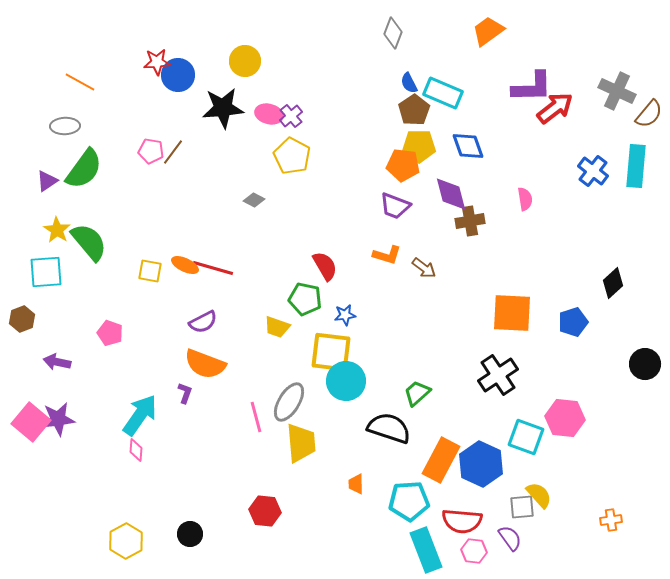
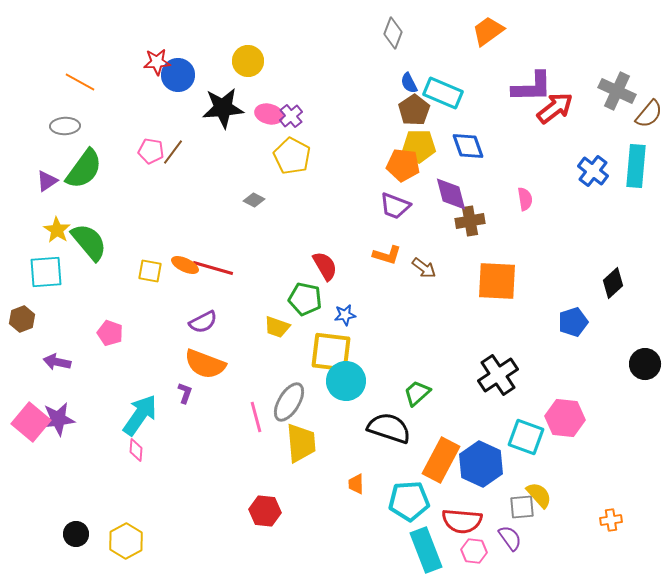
yellow circle at (245, 61): moved 3 px right
orange square at (512, 313): moved 15 px left, 32 px up
black circle at (190, 534): moved 114 px left
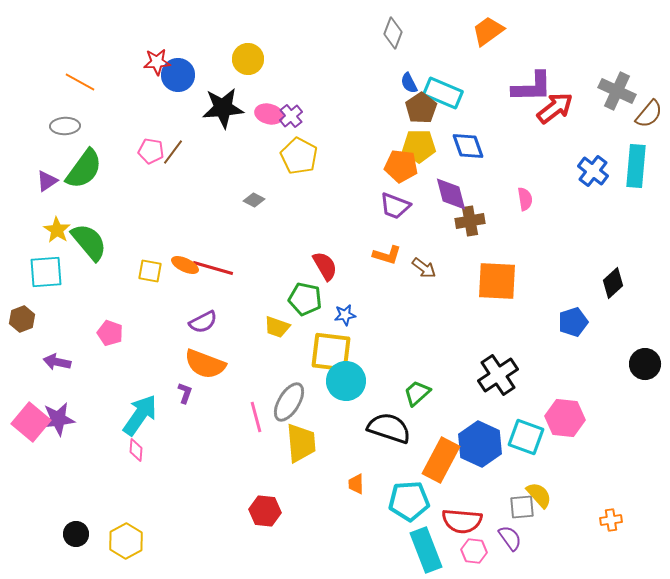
yellow circle at (248, 61): moved 2 px up
brown pentagon at (414, 110): moved 7 px right, 2 px up
yellow pentagon at (292, 156): moved 7 px right
orange pentagon at (403, 165): moved 2 px left, 1 px down
blue hexagon at (481, 464): moved 1 px left, 20 px up
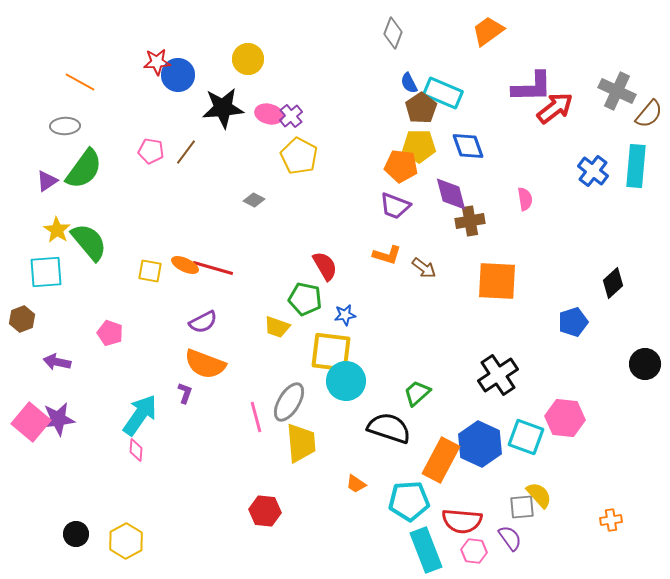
brown line at (173, 152): moved 13 px right
orange trapezoid at (356, 484): rotated 55 degrees counterclockwise
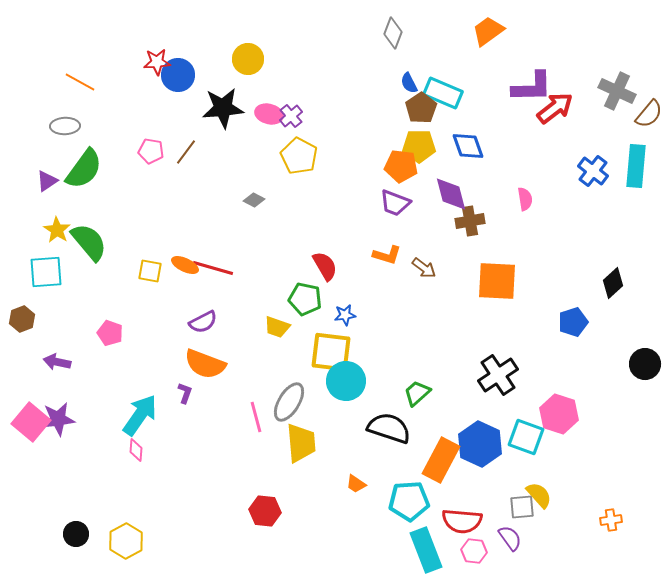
purple trapezoid at (395, 206): moved 3 px up
pink hexagon at (565, 418): moved 6 px left, 4 px up; rotated 12 degrees clockwise
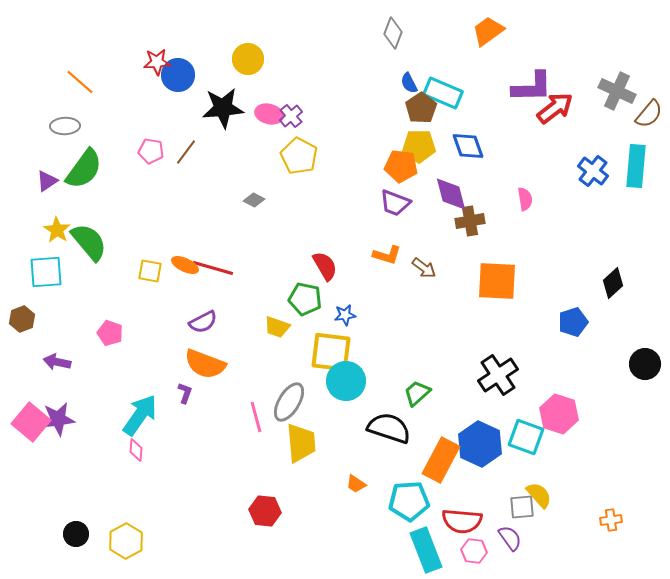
orange line at (80, 82): rotated 12 degrees clockwise
